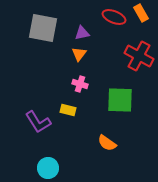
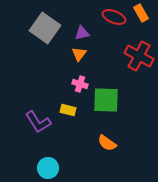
gray square: moved 2 px right; rotated 24 degrees clockwise
green square: moved 14 px left
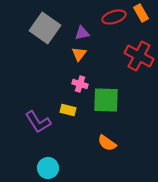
red ellipse: rotated 40 degrees counterclockwise
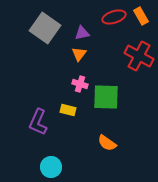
orange rectangle: moved 3 px down
green square: moved 3 px up
purple L-shape: rotated 56 degrees clockwise
cyan circle: moved 3 px right, 1 px up
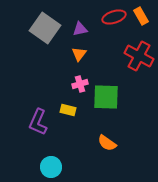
purple triangle: moved 2 px left, 4 px up
pink cross: rotated 35 degrees counterclockwise
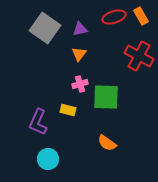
cyan circle: moved 3 px left, 8 px up
